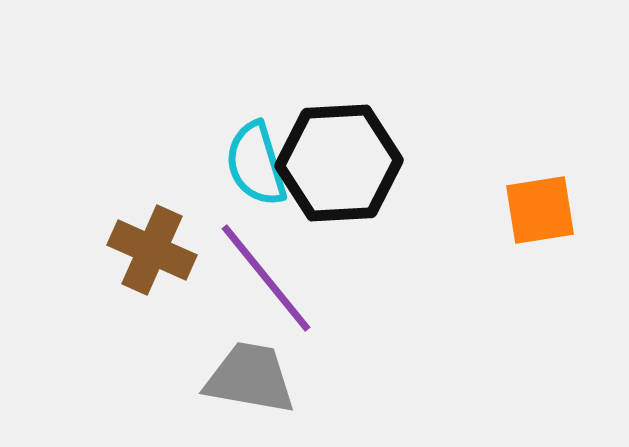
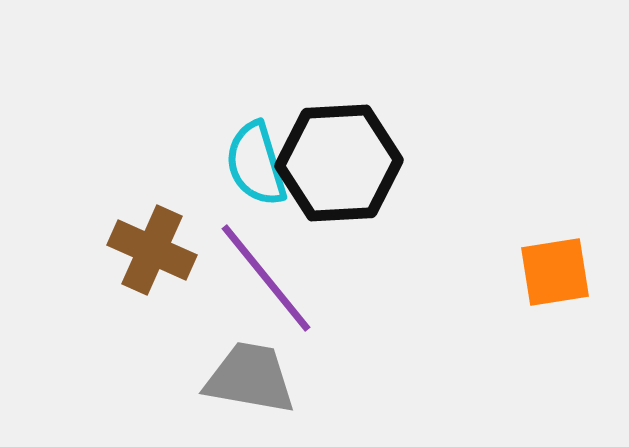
orange square: moved 15 px right, 62 px down
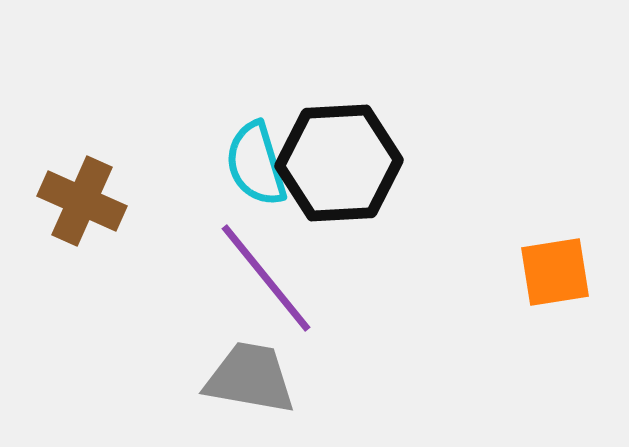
brown cross: moved 70 px left, 49 px up
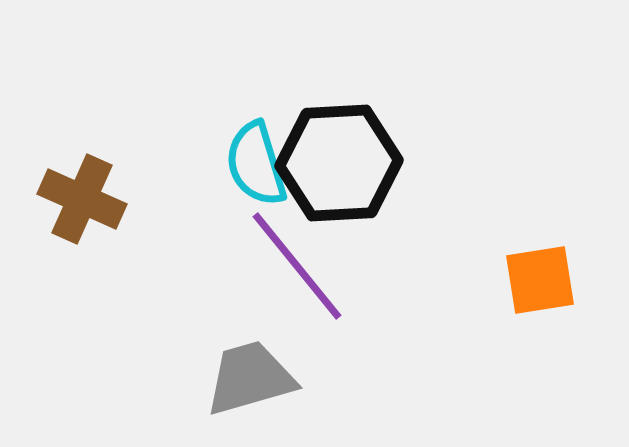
brown cross: moved 2 px up
orange square: moved 15 px left, 8 px down
purple line: moved 31 px right, 12 px up
gray trapezoid: rotated 26 degrees counterclockwise
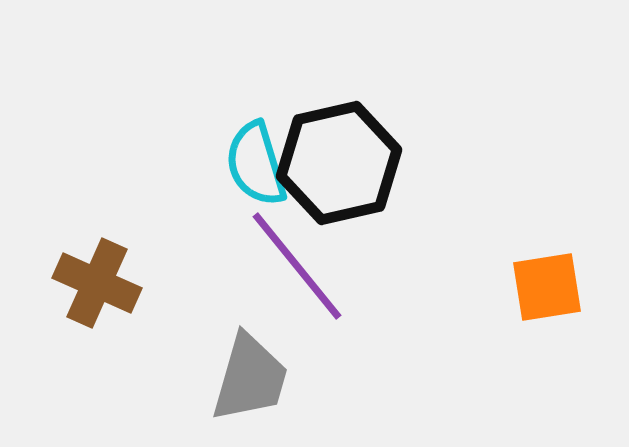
black hexagon: rotated 10 degrees counterclockwise
brown cross: moved 15 px right, 84 px down
orange square: moved 7 px right, 7 px down
gray trapezoid: rotated 122 degrees clockwise
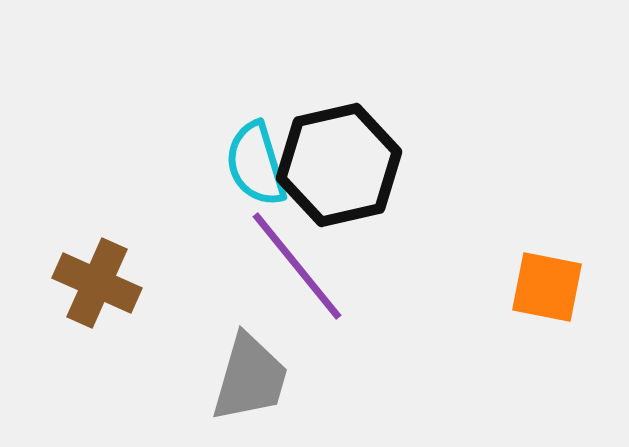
black hexagon: moved 2 px down
orange square: rotated 20 degrees clockwise
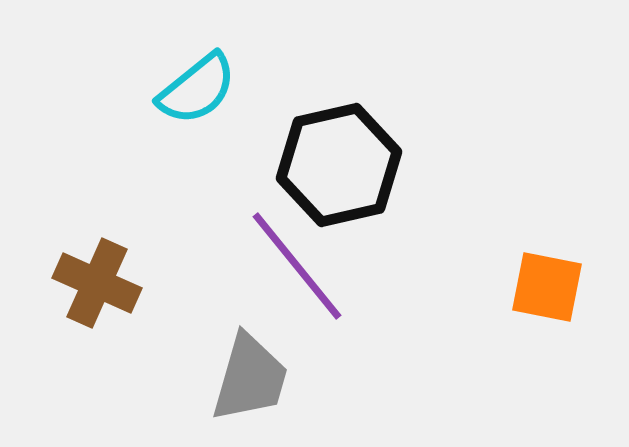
cyan semicircle: moved 59 px left, 75 px up; rotated 112 degrees counterclockwise
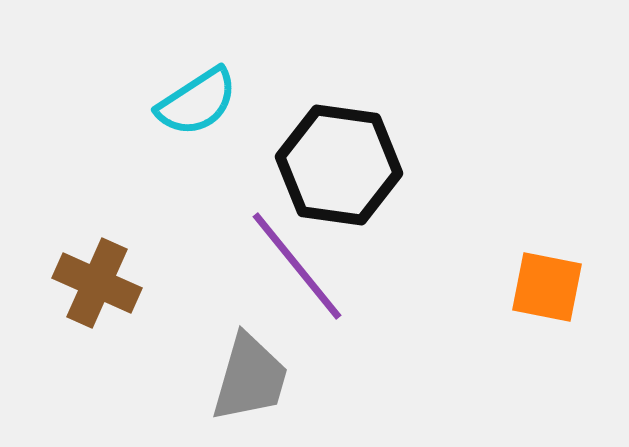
cyan semicircle: moved 13 px down; rotated 6 degrees clockwise
black hexagon: rotated 21 degrees clockwise
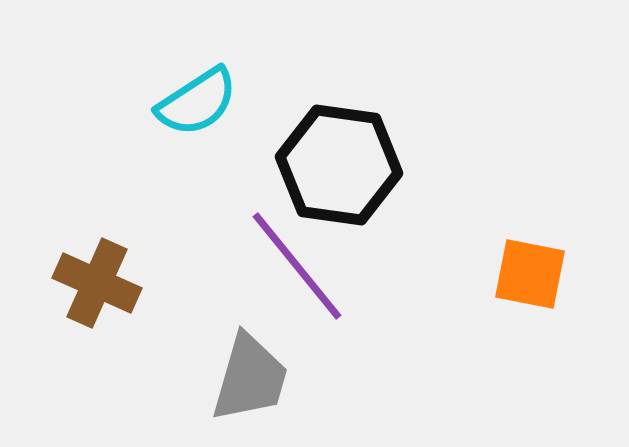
orange square: moved 17 px left, 13 px up
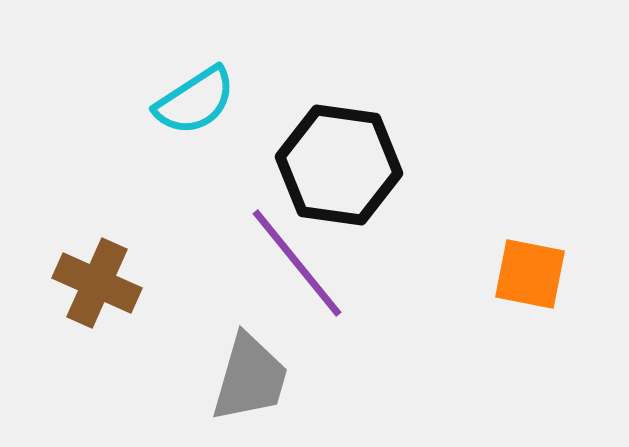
cyan semicircle: moved 2 px left, 1 px up
purple line: moved 3 px up
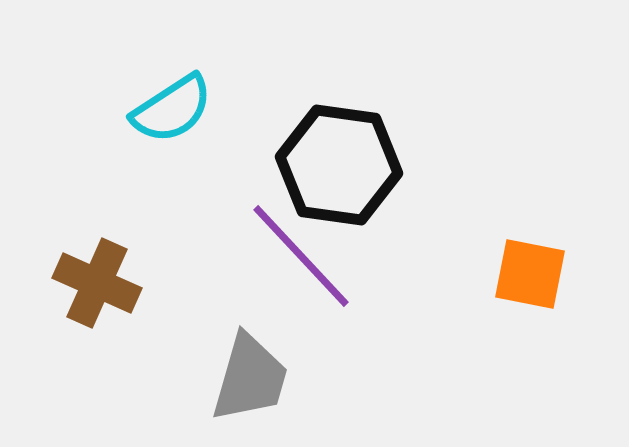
cyan semicircle: moved 23 px left, 8 px down
purple line: moved 4 px right, 7 px up; rotated 4 degrees counterclockwise
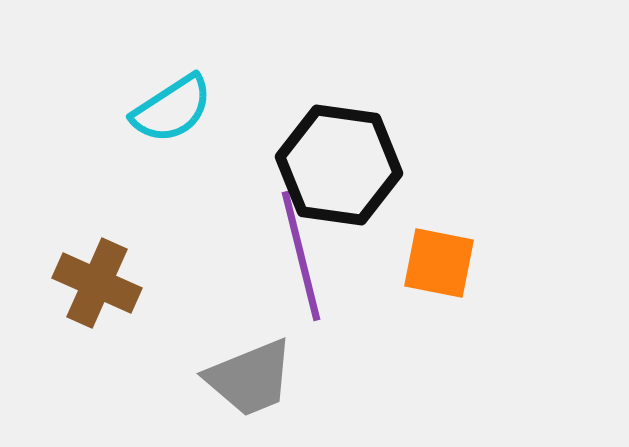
purple line: rotated 29 degrees clockwise
orange square: moved 91 px left, 11 px up
gray trapezoid: rotated 52 degrees clockwise
